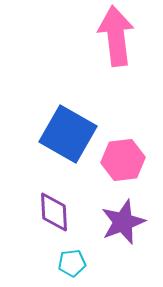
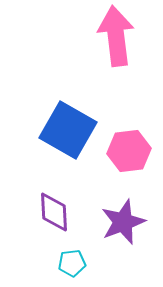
blue square: moved 4 px up
pink hexagon: moved 6 px right, 9 px up
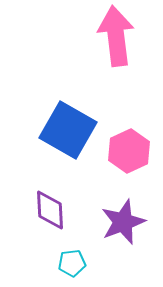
pink hexagon: rotated 18 degrees counterclockwise
purple diamond: moved 4 px left, 2 px up
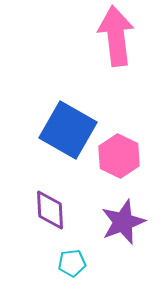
pink hexagon: moved 10 px left, 5 px down; rotated 9 degrees counterclockwise
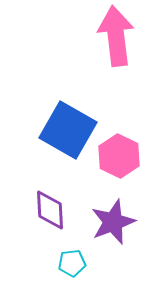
purple star: moved 10 px left
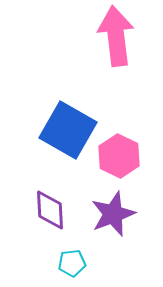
purple star: moved 8 px up
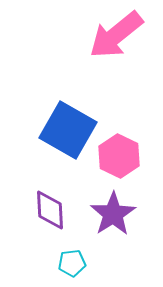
pink arrow: moved 1 px up; rotated 122 degrees counterclockwise
purple star: rotated 12 degrees counterclockwise
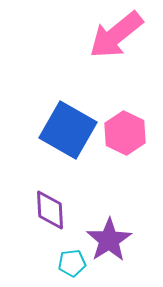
pink hexagon: moved 6 px right, 23 px up
purple star: moved 4 px left, 26 px down
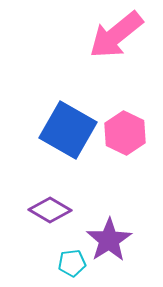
purple diamond: rotated 57 degrees counterclockwise
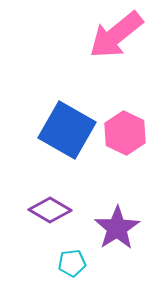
blue square: moved 1 px left
purple star: moved 8 px right, 12 px up
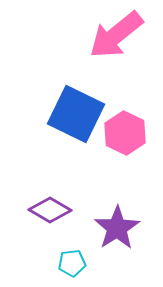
blue square: moved 9 px right, 16 px up; rotated 4 degrees counterclockwise
